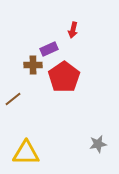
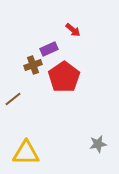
red arrow: rotated 63 degrees counterclockwise
brown cross: rotated 18 degrees counterclockwise
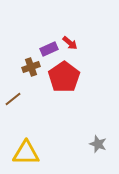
red arrow: moved 3 px left, 13 px down
brown cross: moved 2 px left, 2 px down
gray star: rotated 30 degrees clockwise
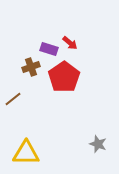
purple rectangle: rotated 42 degrees clockwise
